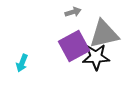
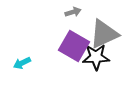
gray triangle: rotated 12 degrees counterclockwise
purple square: rotated 32 degrees counterclockwise
cyan arrow: rotated 42 degrees clockwise
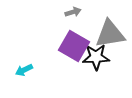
gray triangle: moved 6 px right; rotated 16 degrees clockwise
cyan arrow: moved 2 px right, 7 px down
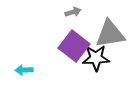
purple square: rotated 8 degrees clockwise
black star: moved 1 px down
cyan arrow: rotated 24 degrees clockwise
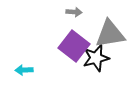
gray arrow: moved 1 px right; rotated 21 degrees clockwise
black star: rotated 12 degrees counterclockwise
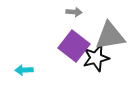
gray triangle: moved 2 px down
